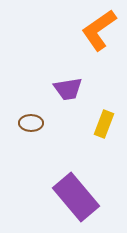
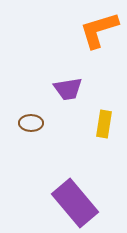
orange L-shape: rotated 18 degrees clockwise
yellow rectangle: rotated 12 degrees counterclockwise
purple rectangle: moved 1 px left, 6 px down
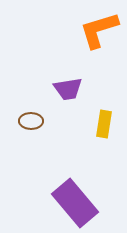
brown ellipse: moved 2 px up
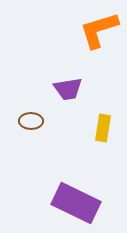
yellow rectangle: moved 1 px left, 4 px down
purple rectangle: moved 1 px right; rotated 24 degrees counterclockwise
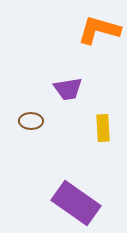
orange L-shape: rotated 33 degrees clockwise
yellow rectangle: rotated 12 degrees counterclockwise
purple rectangle: rotated 9 degrees clockwise
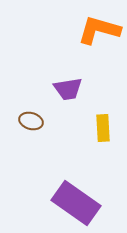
brown ellipse: rotated 15 degrees clockwise
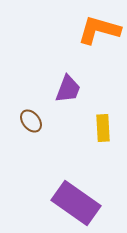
purple trapezoid: rotated 60 degrees counterclockwise
brown ellipse: rotated 35 degrees clockwise
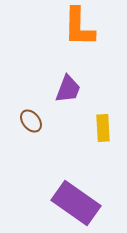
orange L-shape: moved 20 px left, 3 px up; rotated 105 degrees counterclockwise
